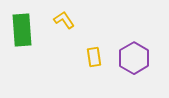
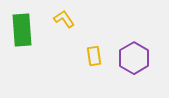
yellow L-shape: moved 1 px up
yellow rectangle: moved 1 px up
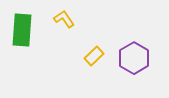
green rectangle: rotated 8 degrees clockwise
yellow rectangle: rotated 54 degrees clockwise
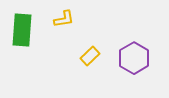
yellow L-shape: rotated 115 degrees clockwise
yellow rectangle: moved 4 px left
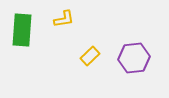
purple hexagon: rotated 24 degrees clockwise
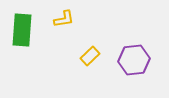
purple hexagon: moved 2 px down
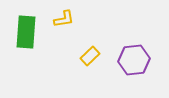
green rectangle: moved 4 px right, 2 px down
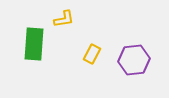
green rectangle: moved 8 px right, 12 px down
yellow rectangle: moved 2 px right, 2 px up; rotated 18 degrees counterclockwise
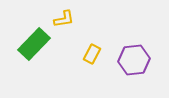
green rectangle: rotated 40 degrees clockwise
